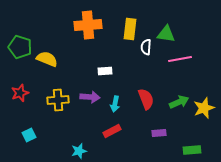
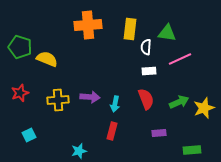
green triangle: moved 1 px right, 1 px up
pink line: rotated 15 degrees counterclockwise
white rectangle: moved 44 px right
red rectangle: rotated 48 degrees counterclockwise
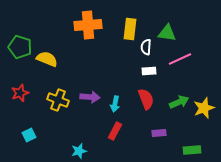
yellow cross: rotated 25 degrees clockwise
red rectangle: moved 3 px right; rotated 12 degrees clockwise
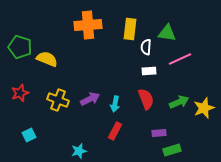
purple arrow: moved 2 px down; rotated 30 degrees counterclockwise
green rectangle: moved 20 px left; rotated 12 degrees counterclockwise
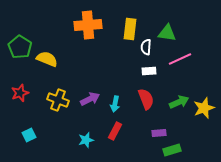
green pentagon: rotated 15 degrees clockwise
cyan star: moved 7 px right, 11 px up
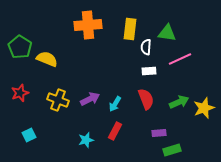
cyan arrow: rotated 21 degrees clockwise
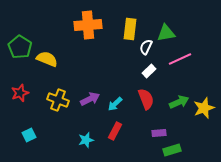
green triangle: moved 1 px left; rotated 18 degrees counterclockwise
white semicircle: rotated 21 degrees clockwise
white rectangle: rotated 40 degrees counterclockwise
cyan arrow: rotated 14 degrees clockwise
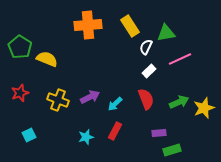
yellow rectangle: moved 3 px up; rotated 40 degrees counterclockwise
purple arrow: moved 2 px up
cyan star: moved 3 px up
